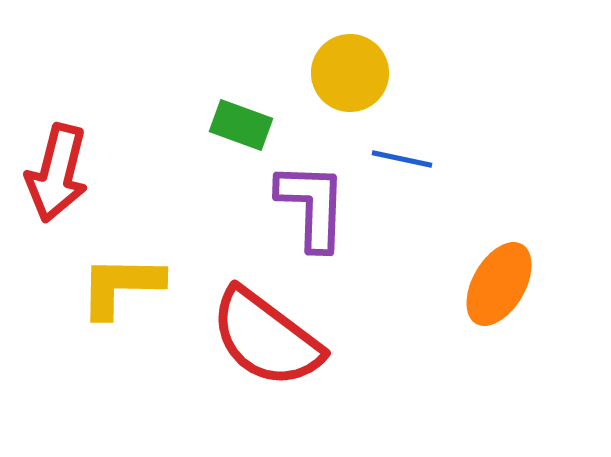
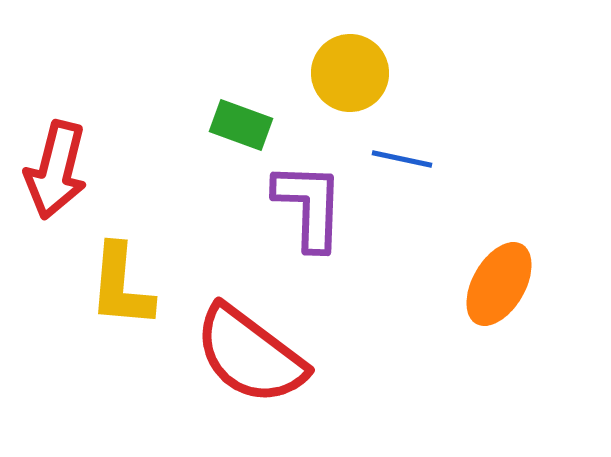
red arrow: moved 1 px left, 3 px up
purple L-shape: moved 3 px left
yellow L-shape: rotated 86 degrees counterclockwise
red semicircle: moved 16 px left, 17 px down
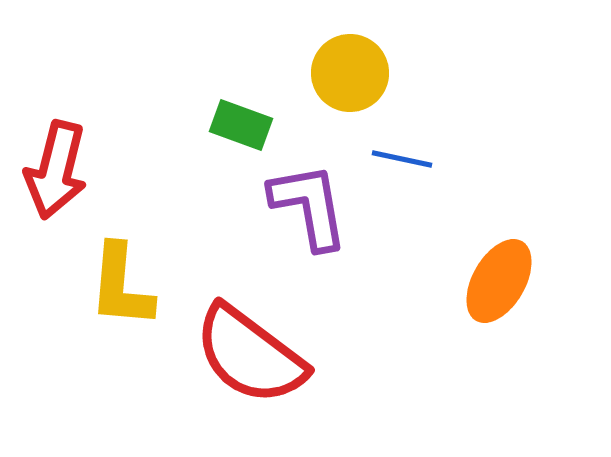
purple L-shape: rotated 12 degrees counterclockwise
orange ellipse: moved 3 px up
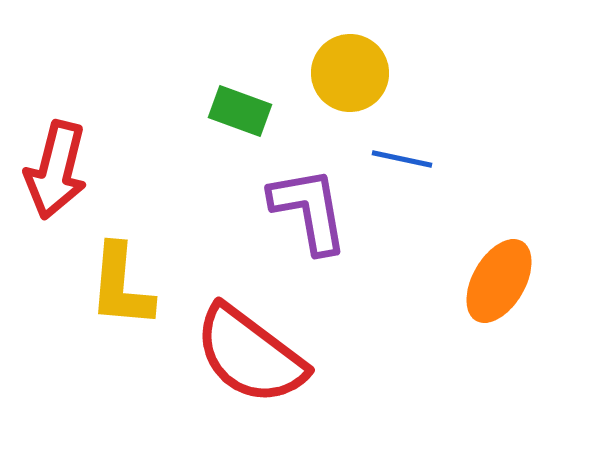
green rectangle: moved 1 px left, 14 px up
purple L-shape: moved 4 px down
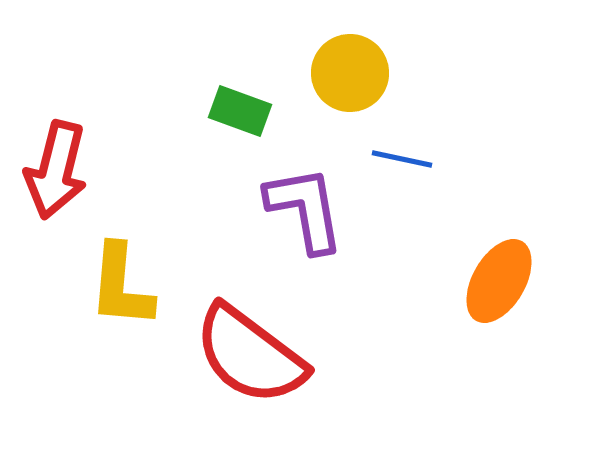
purple L-shape: moved 4 px left, 1 px up
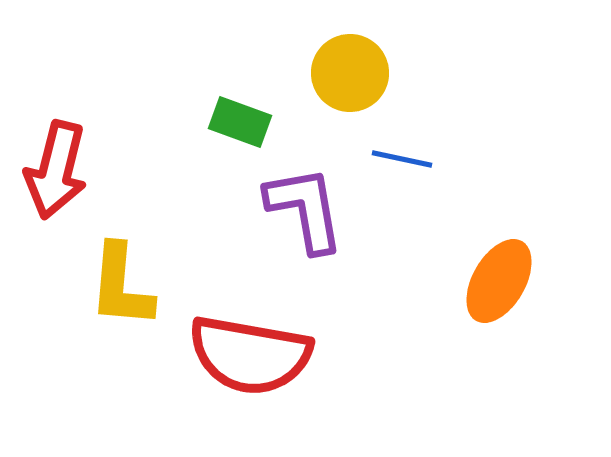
green rectangle: moved 11 px down
red semicircle: rotated 27 degrees counterclockwise
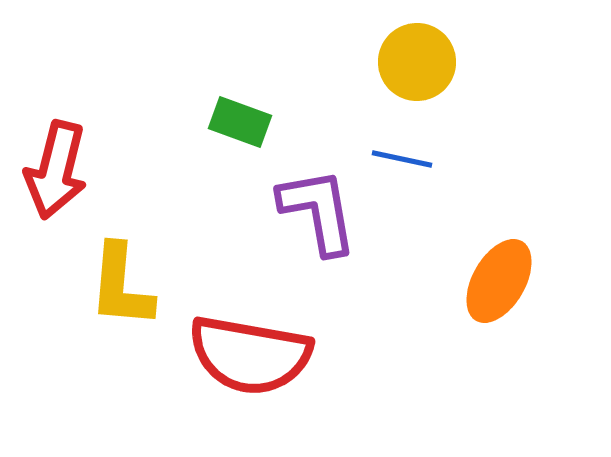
yellow circle: moved 67 px right, 11 px up
purple L-shape: moved 13 px right, 2 px down
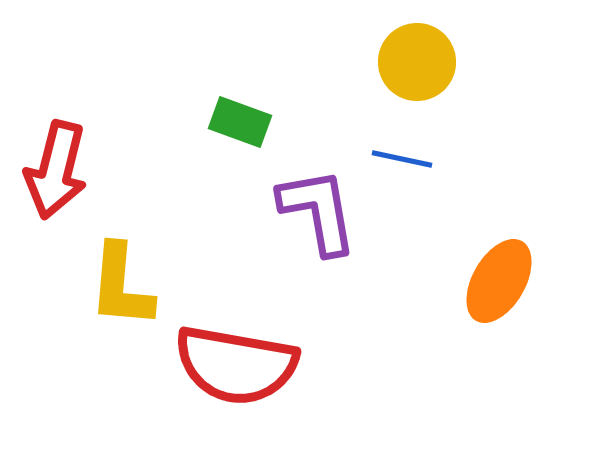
red semicircle: moved 14 px left, 10 px down
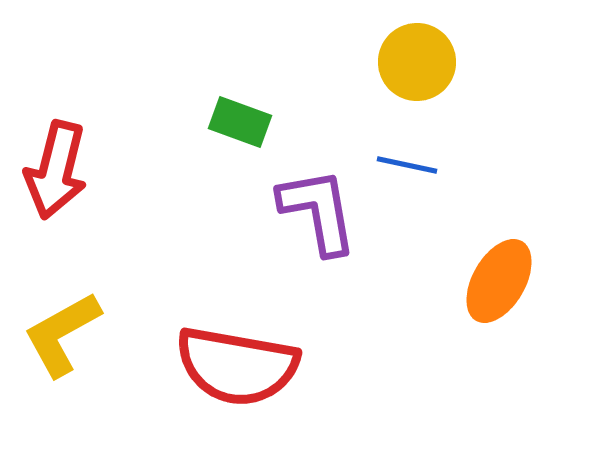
blue line: moved 5 px right, 6 px down
yellow L-shape: moved 59 px left, 48 px down; rotated 56 degrees clockwise
red semicircle: moved 1 px right, 1 px down
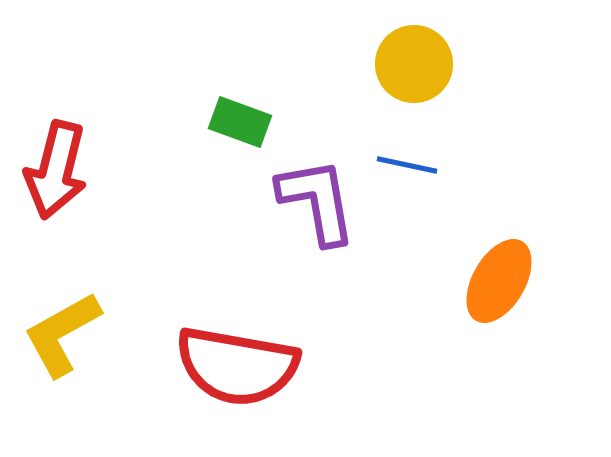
yellow circle: moved 3 px left, 2 px down
purple L-shape: moved 1 px left, 10 px up
